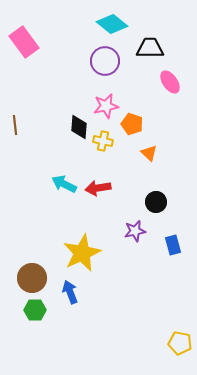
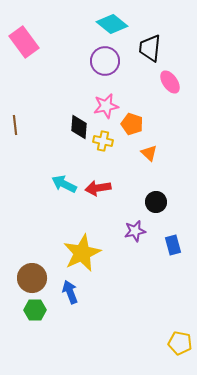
black trapezoid: rotated 84 degrees counterclockwise
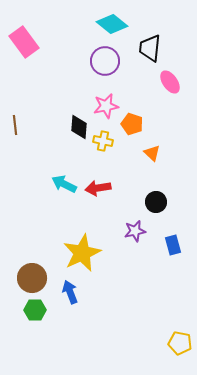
orange triangle: moved 3 px right
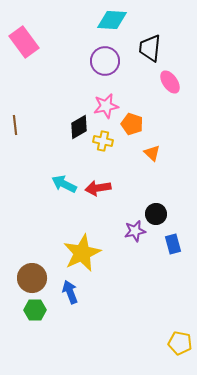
cyan diamond: moved 4 px up; rotated 36 degrees counterclockwise
black diamond: rotated 55 degrees clockwise
black circle: moved 12 px down
blue rectangle: moved 1 px up
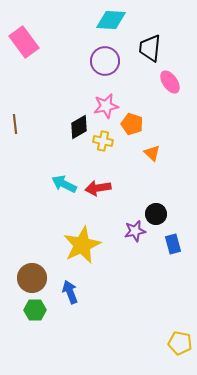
cyan diamond: moved 1 px left
brown line: moved 1 px up
yellow star: moved 8 px up
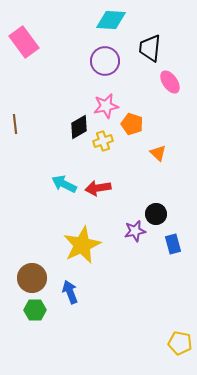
yellow cross: rotated 30 degrees counterclockwise
orange triangle: moved 6 px right
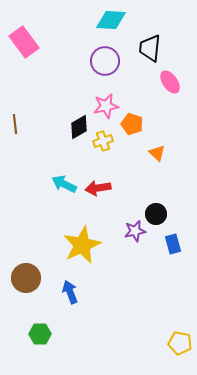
orange triangle: moved 1 px left
brown circle: moved 6 px left
green hexagon: moved 5 px right, 24 px down
